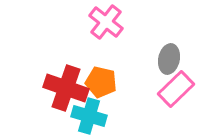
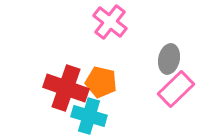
pink cross: moved 4 px right
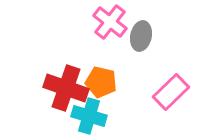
gray ellipse: moved 28 px left, 23 px up
pink rectangle: moved 5 px left, 3 px down
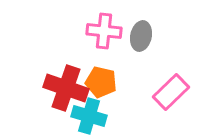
pink cross: moved 6 px left, 9 px down; rotated 32 degrees counterclockwise
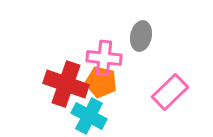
pink cross: moved 27 px down
red cross: moved 4 px up
pink rectangle: moved 1 px left
cyan cross: rotated 12 degrees clockwise
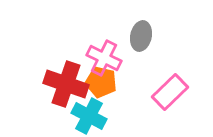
pink cross: rotated 20 degrees clockwise
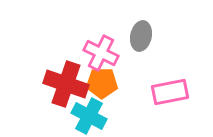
pink cross: moved 3 px left, 5 px up
orange pentagon: moved 1 px right, 1 px down; rotated 12 degrees counterclockwise
pink rectangle: rotated 33 degrees clockwise
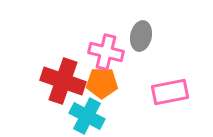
pink cross: moved 5 px right, 1 px up; rotated 12 degrees counterclockwise
red cross: moved 3 px left, 3 px up
cyan cross: moved 2 px left
